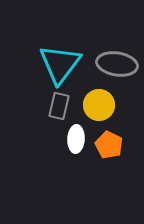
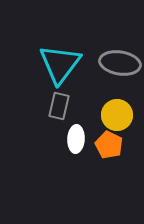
gray ellipse: moved 3 px right, 1 px up
yellow circle: moved 18 px right, 10 px down
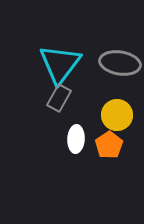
gray rectangle: moved 8 px up; rotated 16 degrees clockwise
orange pentagon: rotated 12 degrees clockwise
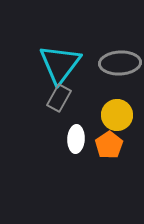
gray ellipse: rotated 12 degrees counterclockwise
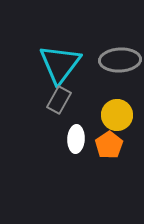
gray ellipse: moved 3 px up
gray rectangle: moved 2 px down
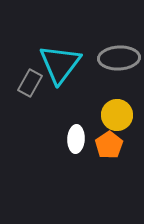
gray ellipse: moved 1 px left, 2 px up
gray rectangle: moved 29 px left, 17 px up
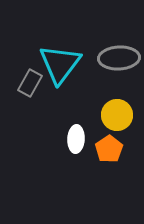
orange pentagon: moved 4 px down
